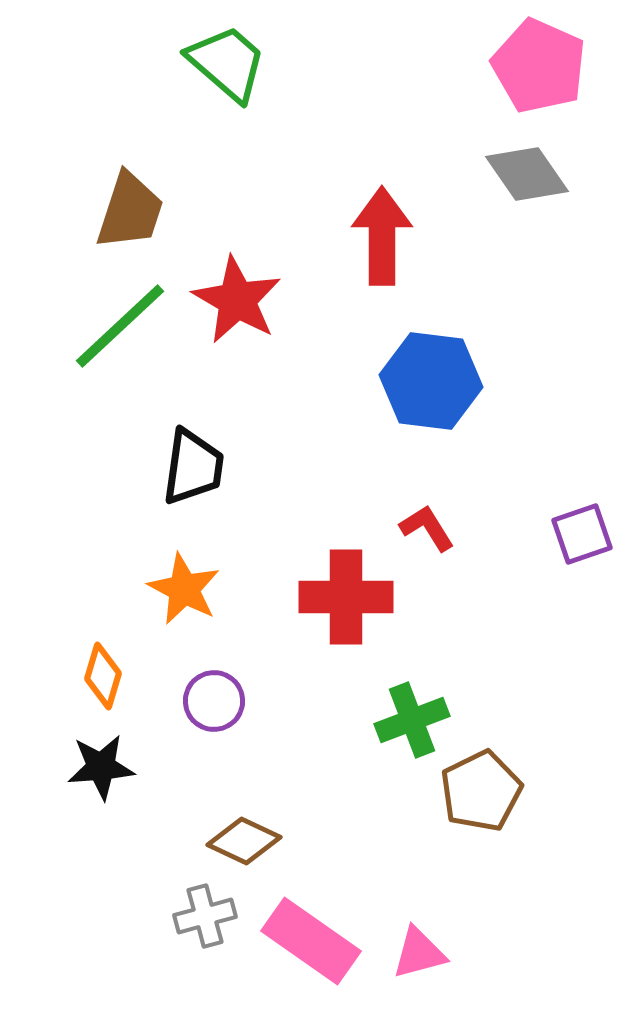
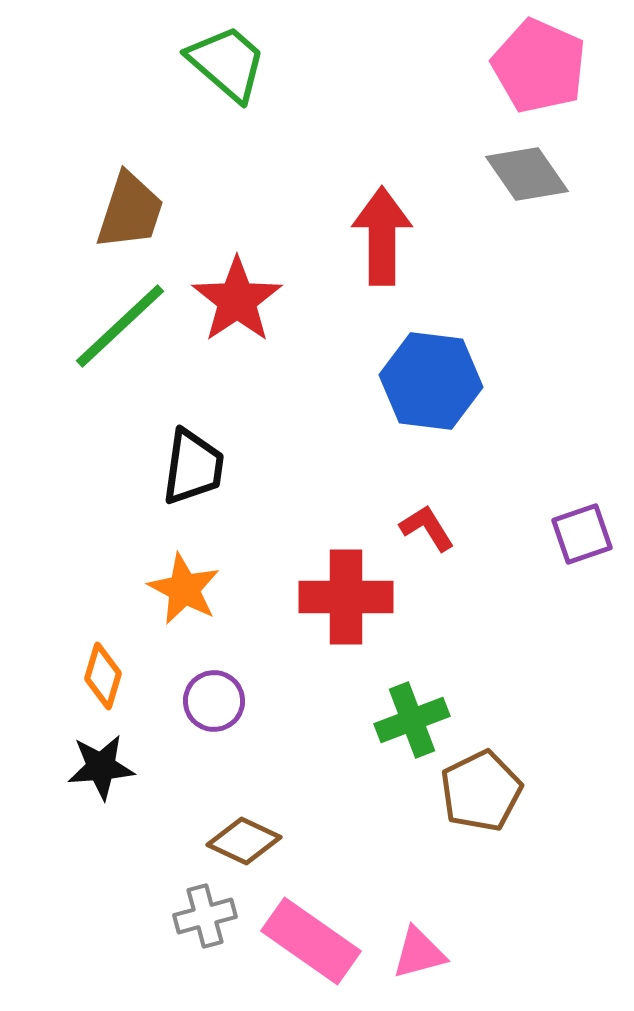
red star: rotated 8 degrees clockwise
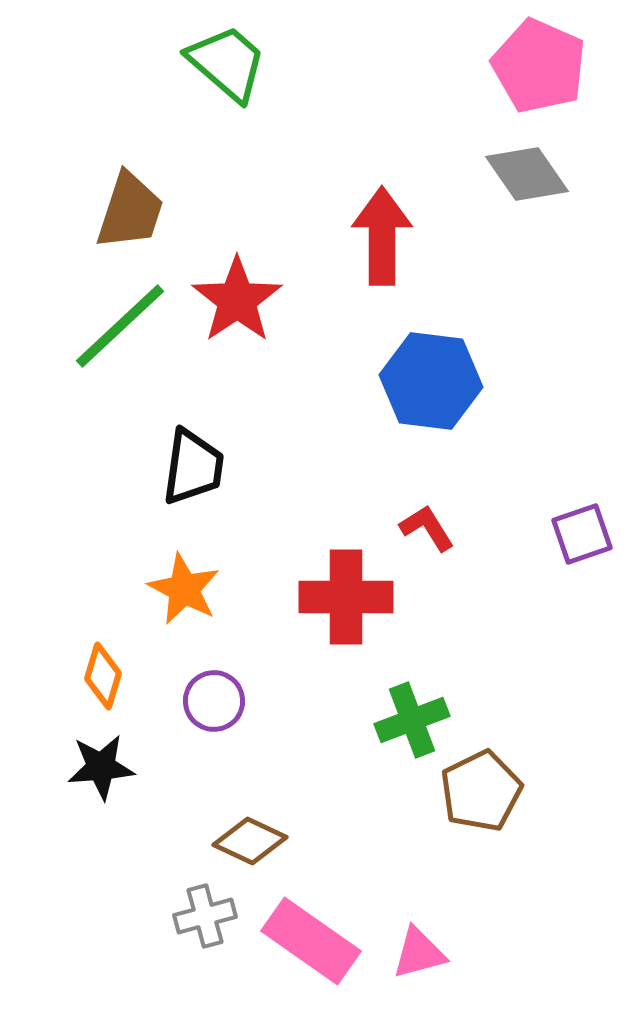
brown diamond: moved 6 px right
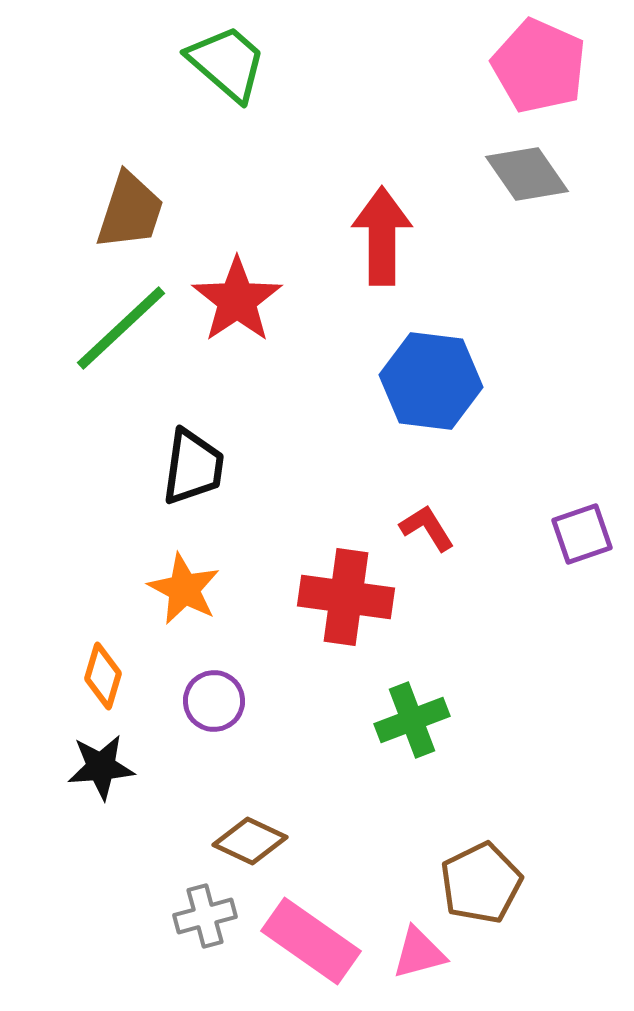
green line: moved 1 px right, 2 px down
red cross: rotated 8 degrees clockwise
brown pentagon: moved 92 px down
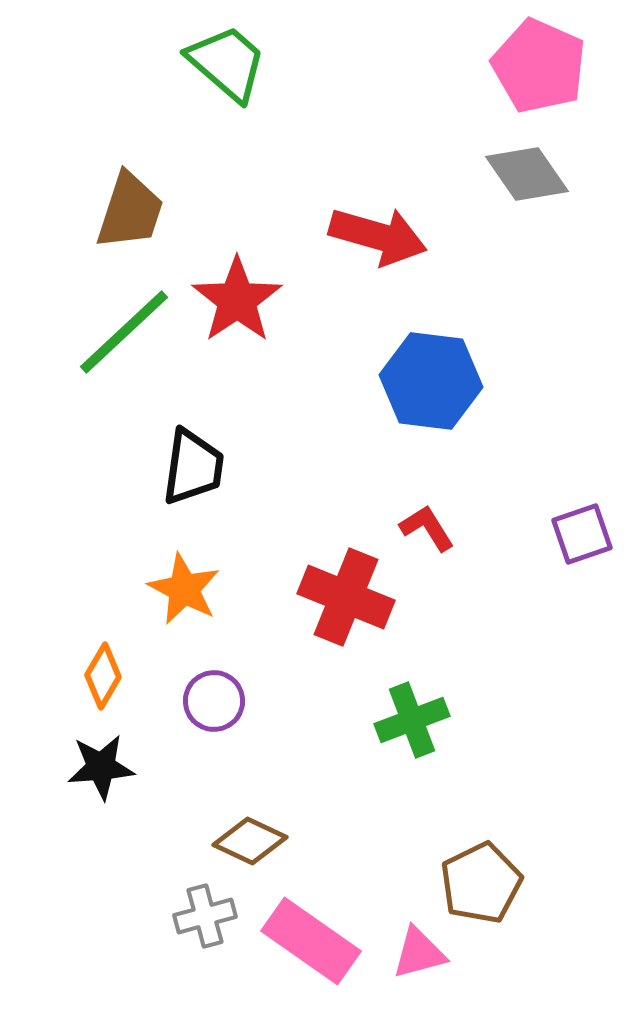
red arrow: moved 4 px left; rotated 106 degrees clockwise
green line: moved 3 px right, 4 px down
red cross: rotated 14 degrees clockwise
orange diamond: rotated 14 degrees clockwise
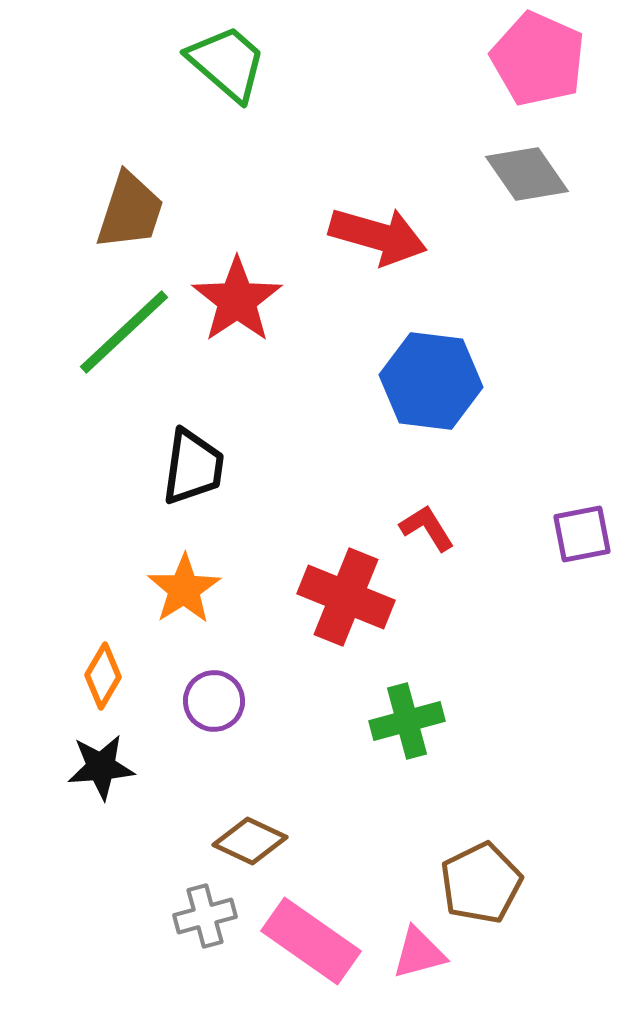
pink pentagon: moved 1 px left, 7 px up
purple square: rotated 8 degrees clockwise
orange star: rotated 12 degrees clockwise
green cross: moved 5 px left, 1 px down; rotated 6 degrees clockwise
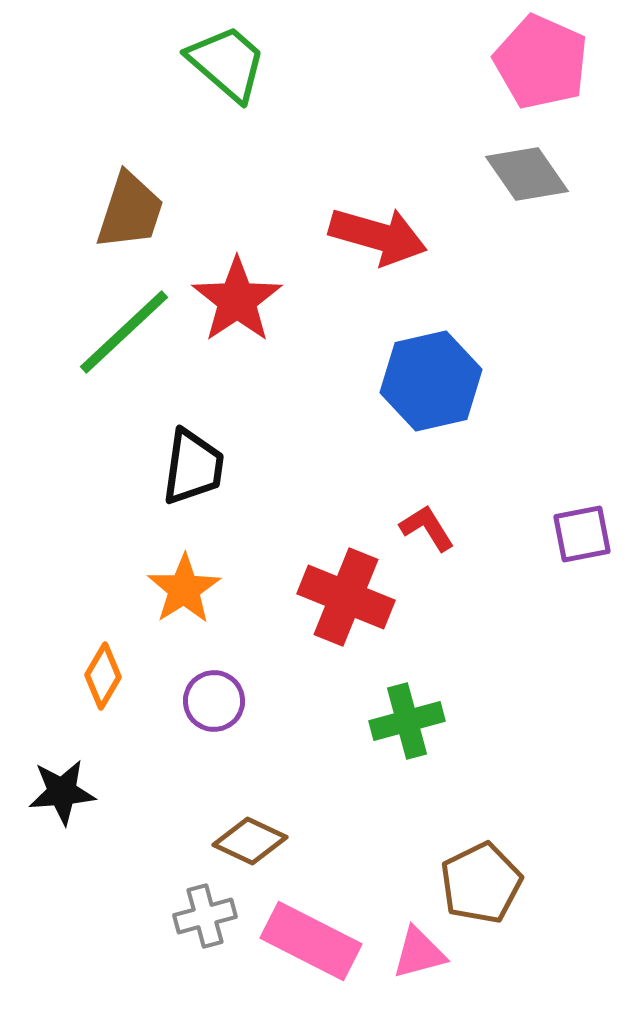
pink pentagon: moved 3 px right, 3 px down
blue hexagon: rotated 20 degrees counterclockwise
black star: moved 39 px left, 25 px down
pink rectangle: rotated 8 degrees counterclockwise
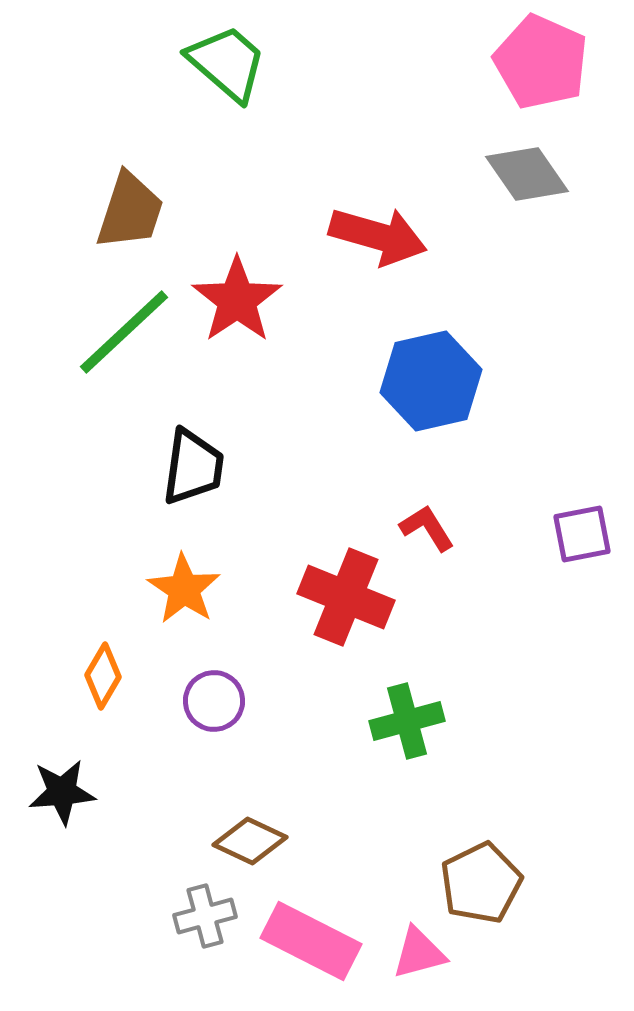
orange star: rotated 6 degrees counterclockwise
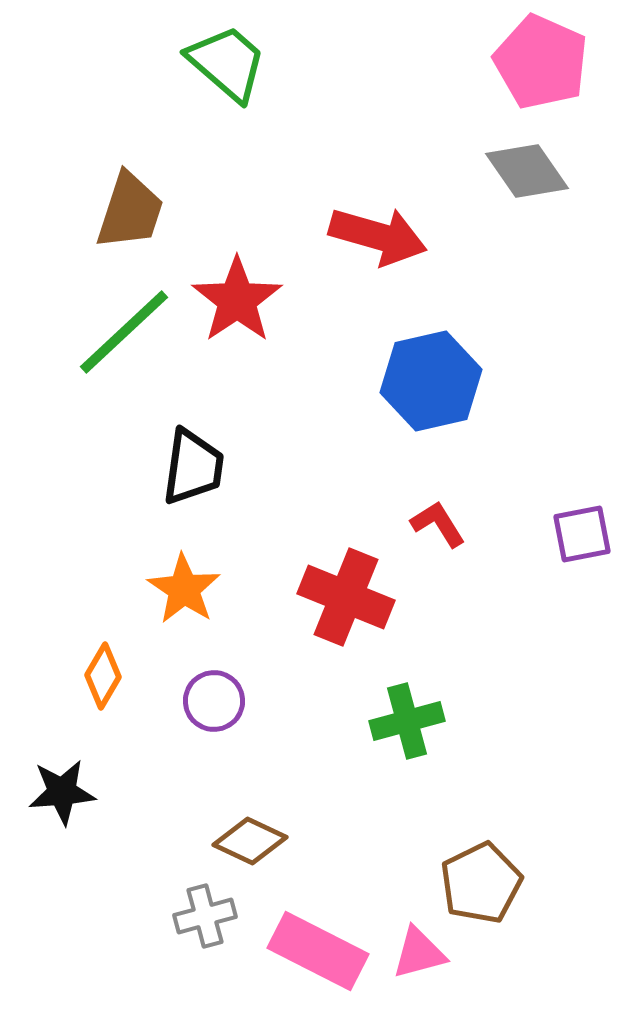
gray diamond: moved 3 px up
red L-shape: moved 11 px right, 4 px up
pink rectangle: moved 7 px right, 10 px down
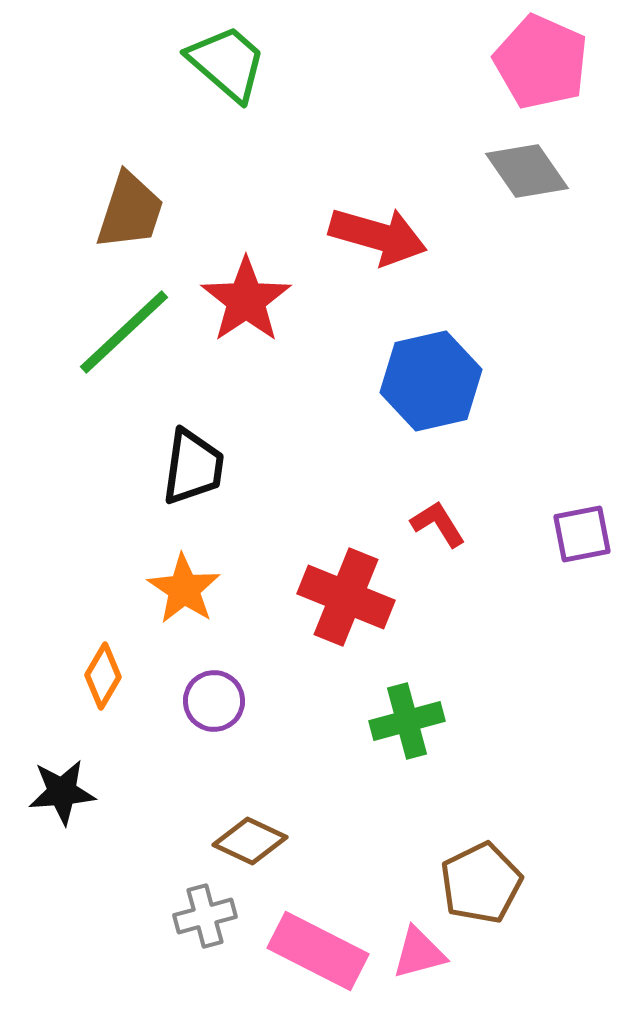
red star: moved 9 px right
